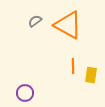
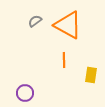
orange line: moved 9 px left, 6 px up
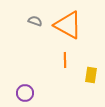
gray semicircle: rotated 56 degrees clockwise
orange line: moved 1 px right
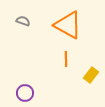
gray semicircle: moved 12 px left
orange line: moved 1 px right, 1 px up
yellow rectangle: rotated 28 degrees clockwise
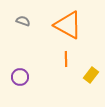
purple circle: moved 5 px left, 16 px up
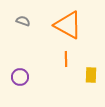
yellow rectangle: rotated 35 degrees counterclockwise
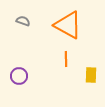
purple circle: moved 1 px left, 1 px up
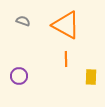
orange triangle: moved 2 px left
yellow rectangle: moved 2 px down
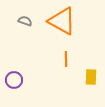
gray semicircle: moved 2 px right
orange triangle: moved 4 px left, 4 px up
purple circle: moved 5 px left, 4 px down
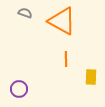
gray semicircle: moved 8 px up
purple circle: moved 5 px right, 9 px down
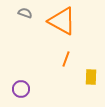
orange line: rotated 21 degrees clockwise
purple circle: moved 2 px right
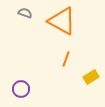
yellow rectangle: rotated 56 degrees clockwise
